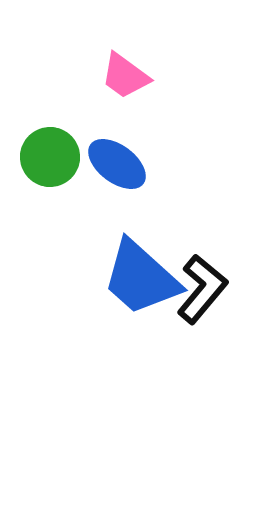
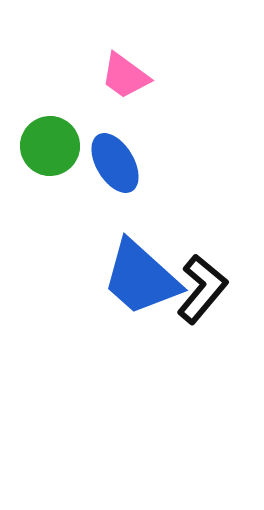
green circle: moved 11 px up
blue ellipse: moved 2 px left, 1 px up; rotated 22 degrees clockwise
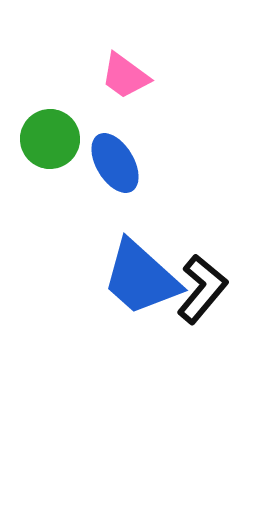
green circle: moved 7 px up
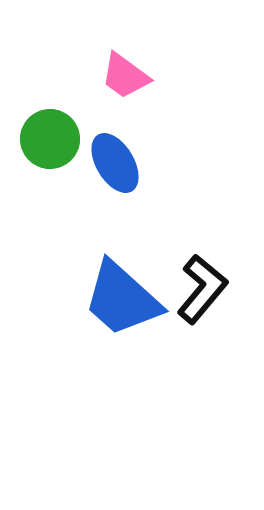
blue trapezoid: moved 19 px left, 21 px down
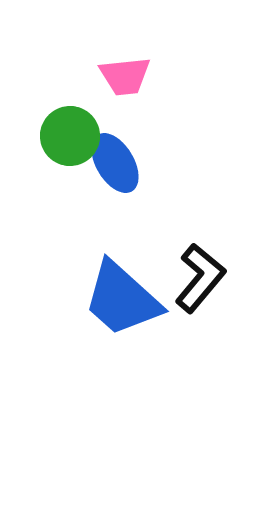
pink trapezoid: rotated 42 degrees counterclockwise
green circle: moved 20 px right, 3 px up
black L-shape: moved 2 px left, 11 px up
